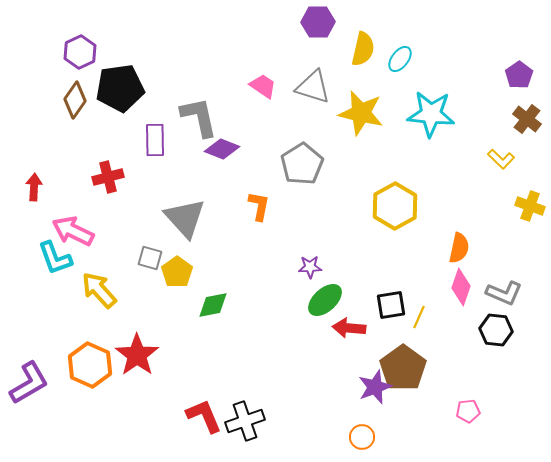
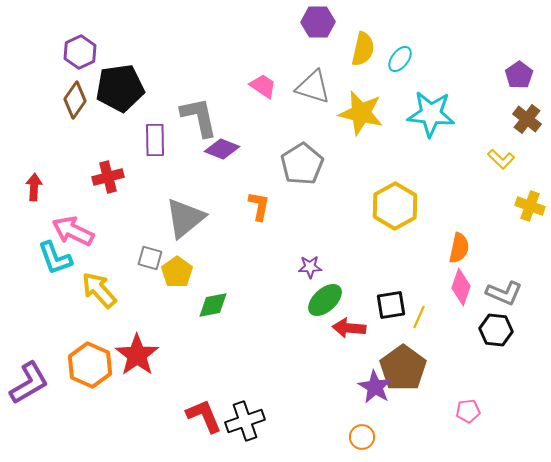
gray triangle at (185, 218): rotated 33 degrees clockwise
purple star at (375, 387): rotated 20 degrees counterclockwise
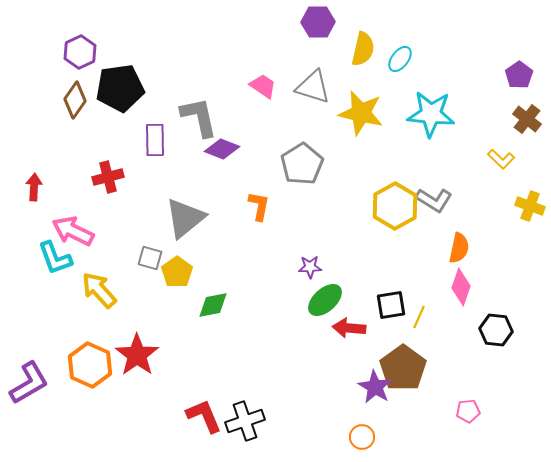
gray L-shape at (504, 293): moved 70 px left, 93 px up; rotated 9 degrees clockwise
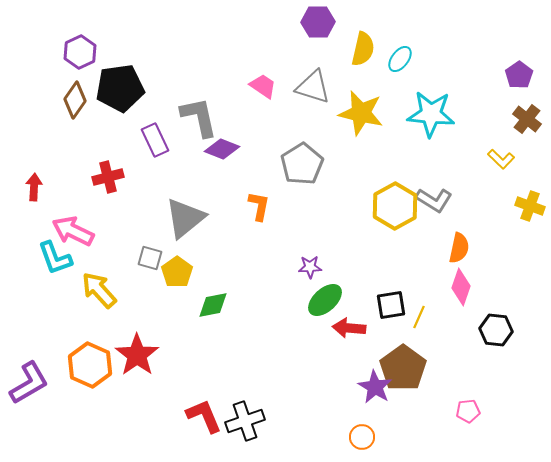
purple rectangle at (155, 140): rotated 24 degrees counterclockwise
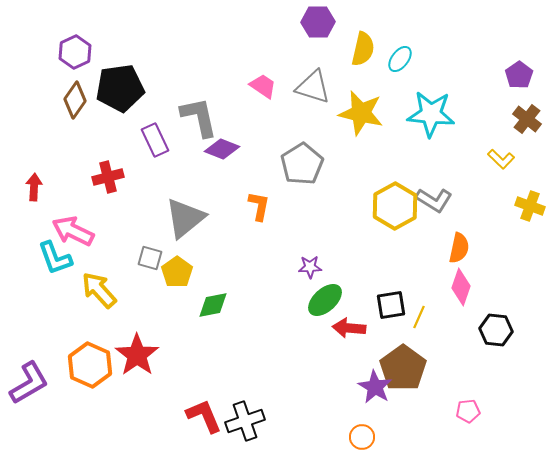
purple hexagon at (80, 52): moved 5 px left
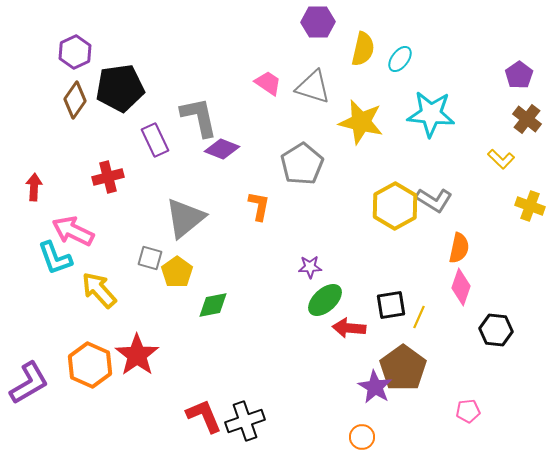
pink trapezoid at (263, 86): moved 5 px right, 3 px up
yellow star at (361, 113): moved 9 px down
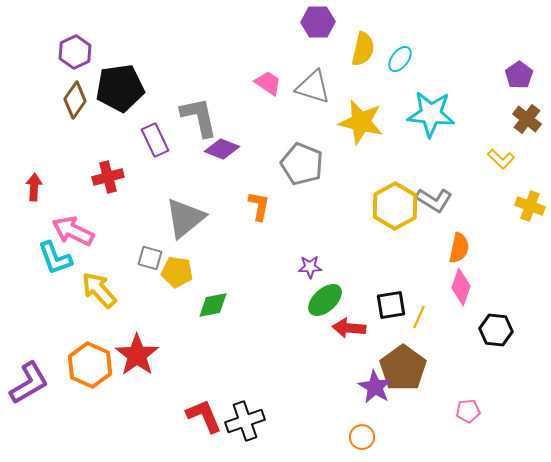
gray pentagon at (302, 164): rotated 18 degrees counterclockwise
yellow pentagon at (177, 272): rotated 28 degrees counterclockwise
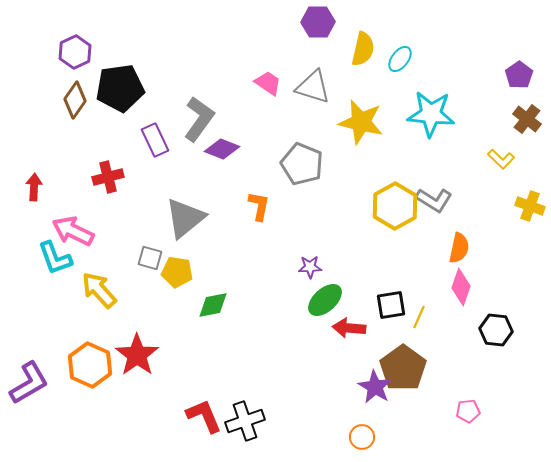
gray L-shape at (199, 117): moved 2 px down; rotated 48 degrees clockwise
